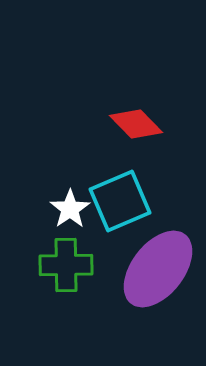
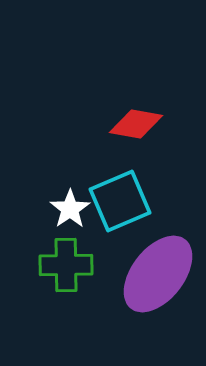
red diamond: rotated 36 degrees counterclockwise
purple ellipse: moved 5 px down
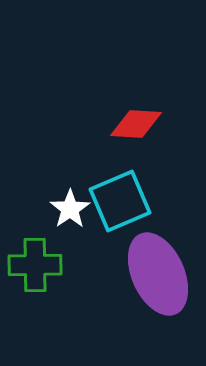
red diamond: rotated 6 degrees counterclockwise
green cross: moved 31 px left
purple ellipse: rotated 62 degrees counterclockwise
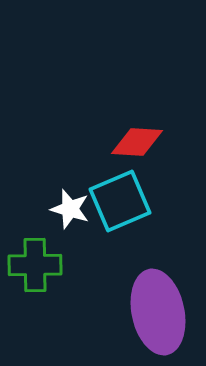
red diamond: moved 1 px right, 18 px down
white star: rotated 21 degrees counterclockwise
purple ellipse: moved 38 px down; rotated 12 degrees clockwise
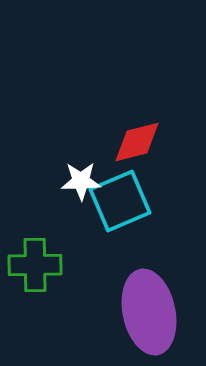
red diamond: rotated 18 degrees counterclockwise
white star: moved 11 px right, 28 px up; rotated 18 degrees counterclockwise
purple ellipse: moved 9 px left
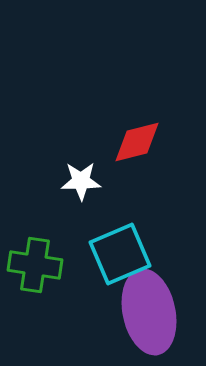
cyan square: moved 53 px down
green cross: rotated 10 degrees clockwise
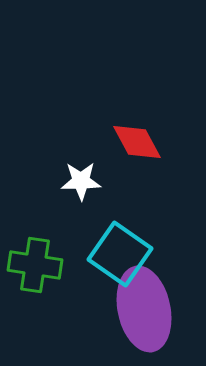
red diamond: rotated 76 degrees clockwise
cyan square: rotated 32 degrees counterclockwise
purple ellipse: moved 5 px left, 3 px up
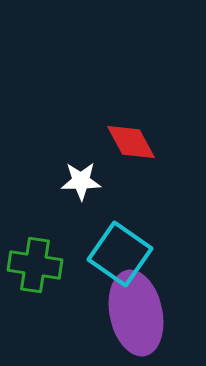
red diamond: moved 6 px left
purple ellipse: moved 8 px left, 4 px down
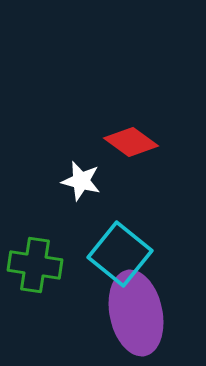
red diamond: rotated 26 degrees counterclockwise
white star: rotated 15 degrees clockwise
cyan square: rotated 4 degrees clockwise
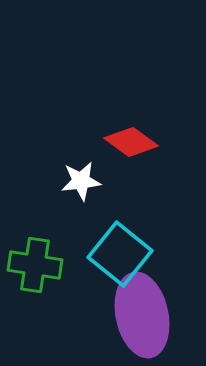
white star: rotated 21 degrees counterclockwise
purple ellipse: moved 6 px right, 2 px down
